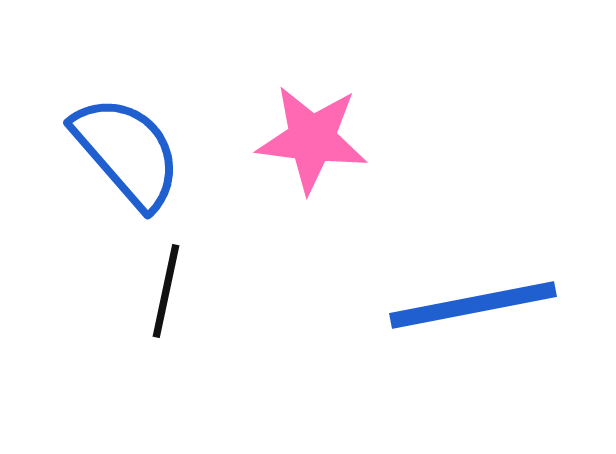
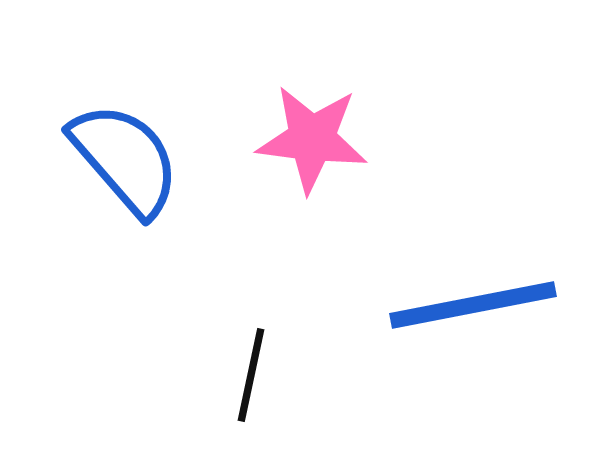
blue semicircle: moved 2 px left, 7 px down
black line: moved 85 px right, 84 px down
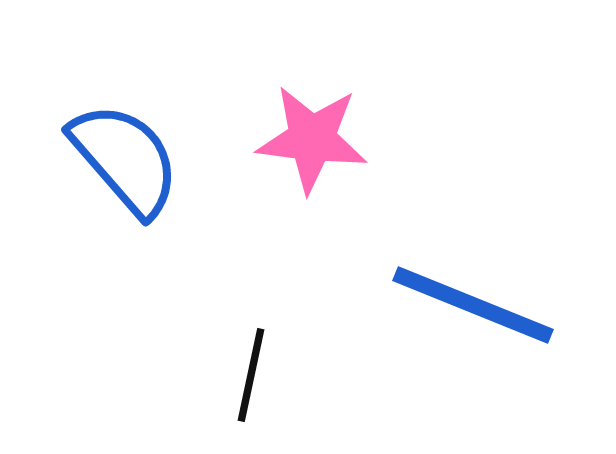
blue line: rotated 33 degrees clockwise
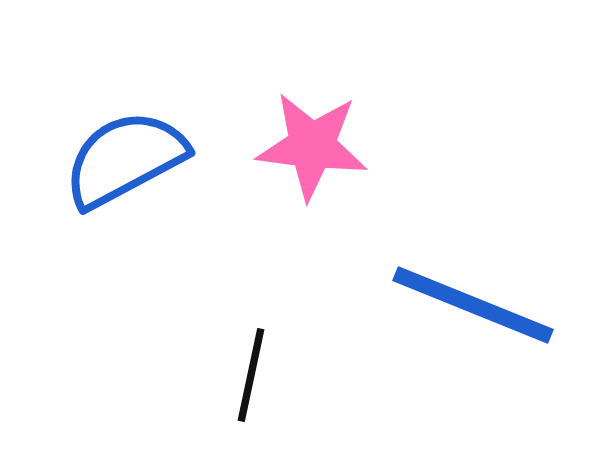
pink star: moved 7 px down
blue semicircle: rotated 77 degrees counterclockwise
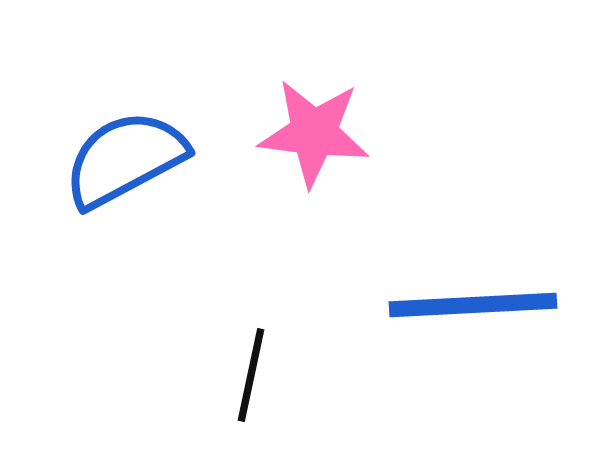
pink star: moved 2 px right, 13 px up
blue line: rotated 25 degrees counterclockwise
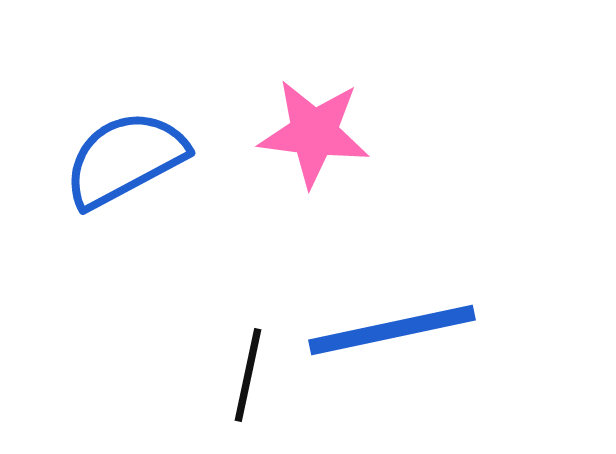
blue line: moved 81 px left, 25 px down; rotated 9 degrees counterclockwise
black line: moved 3 px left
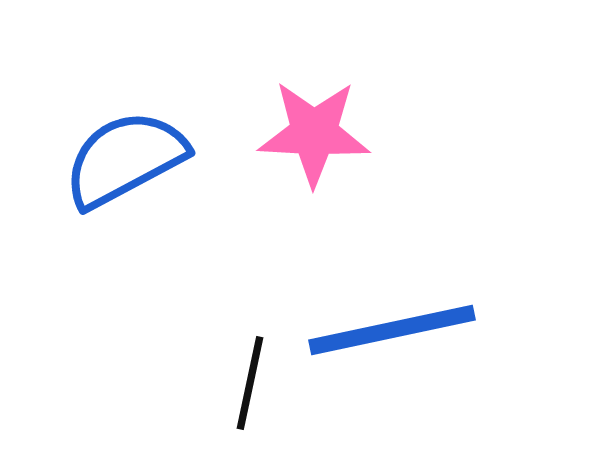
pink star: rotated 4 degrees counterclockwise
black line: moved 2 px right, 8 px down
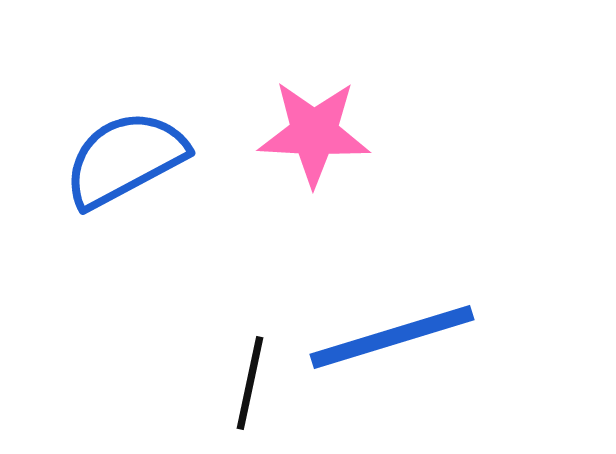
blue line: moved 7 px down; rotated 5 degrees counterclockwise
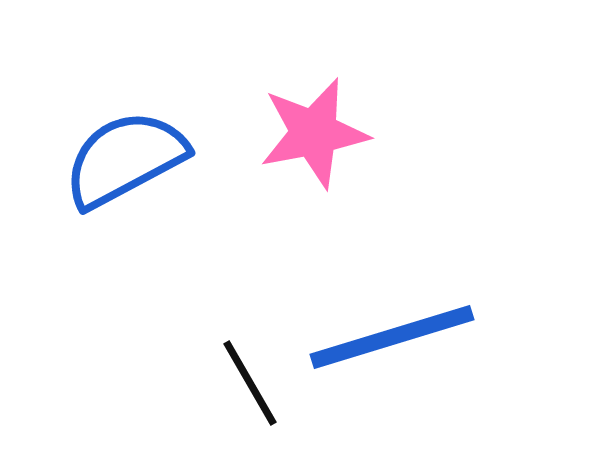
pink star: rotated 14 degrees counterclockwise
black line: rotated 42 degrees counterclockwise
